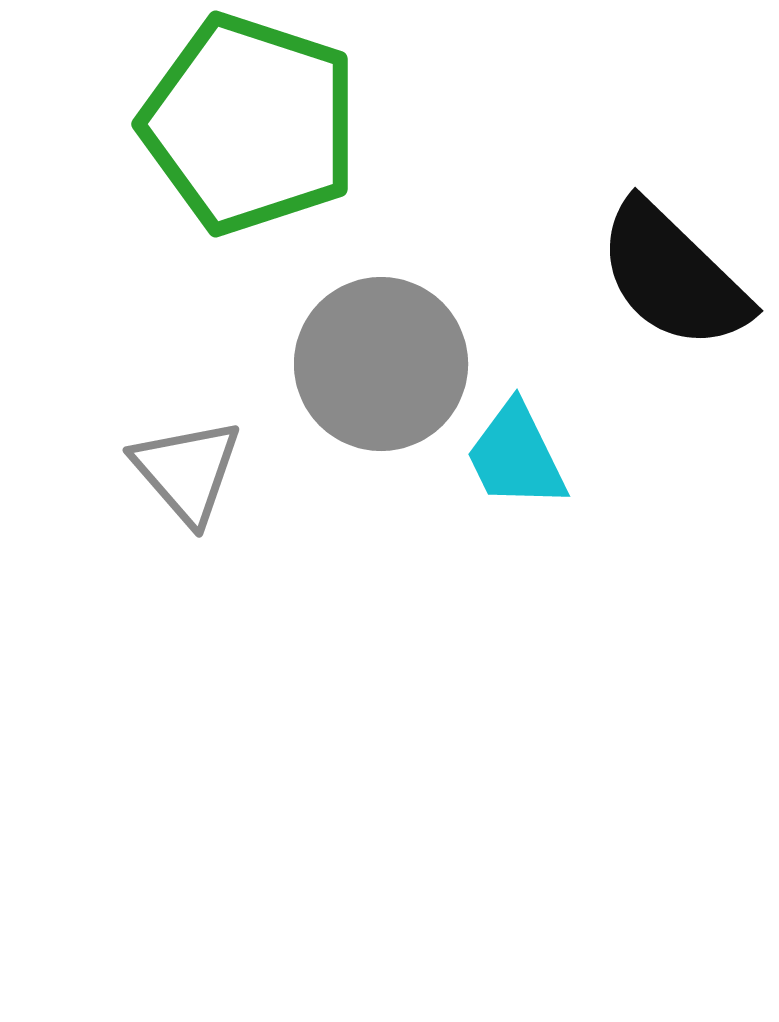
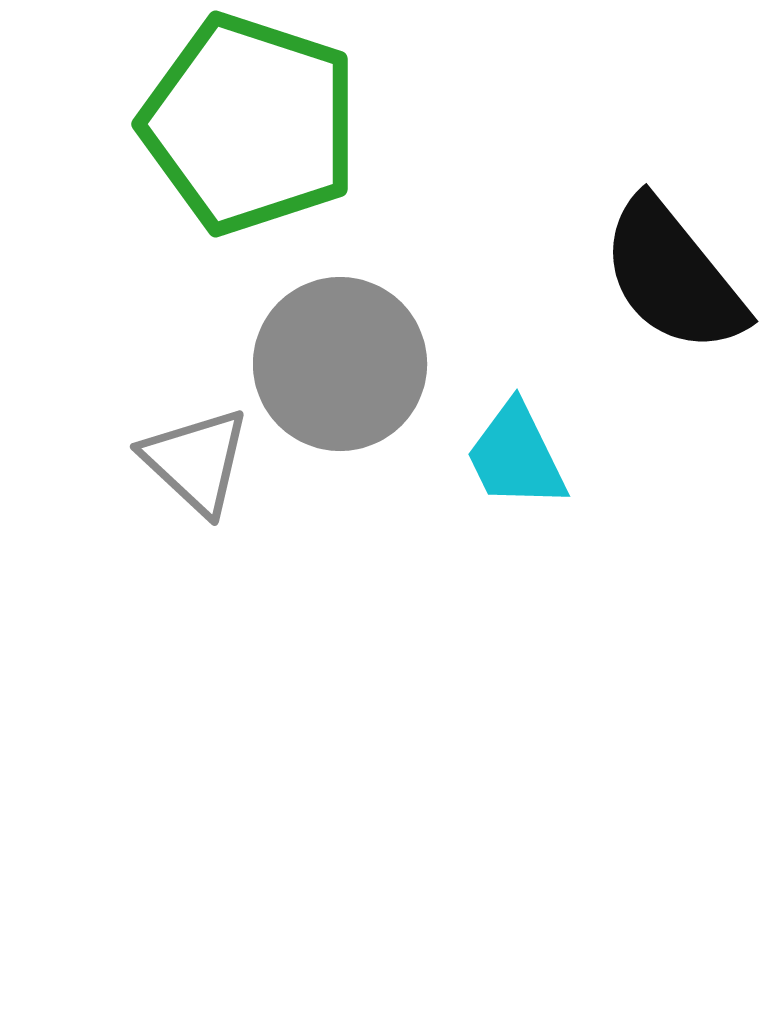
black semicircle: rotated 7 degrees clockwise
gray circle: moved 41 px left
gray triangle: moved 9 px right, 10 px up; rotated 6 degrees counterclockwise
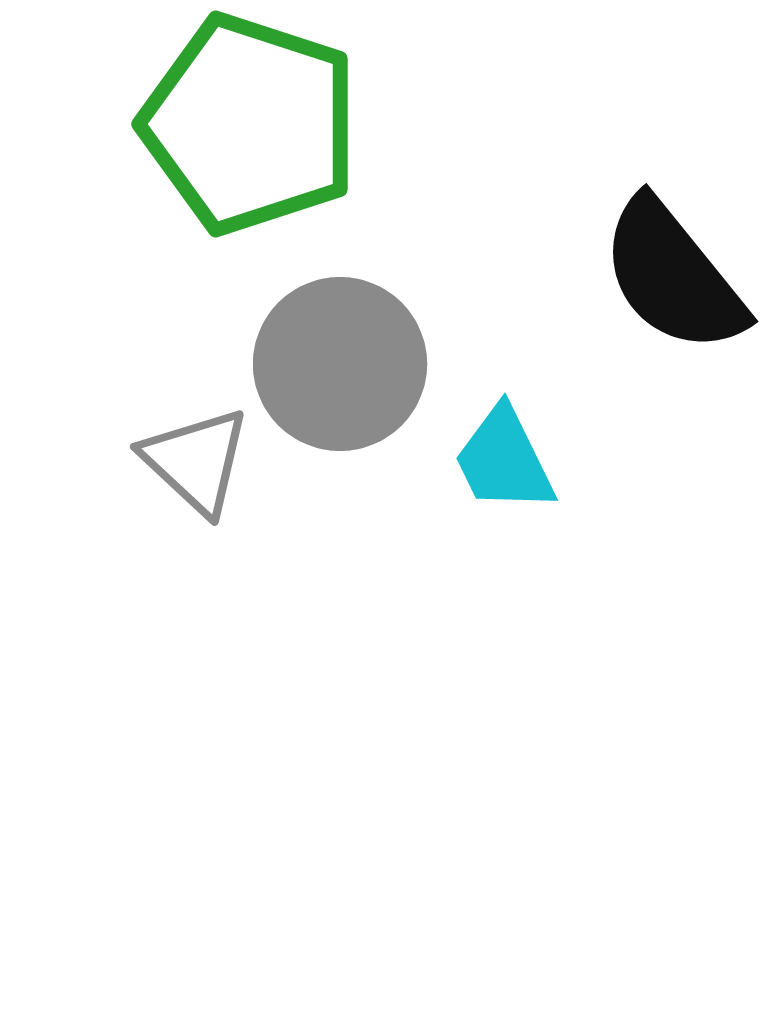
cyan trapezoid: moved 12 px left, 4 px down
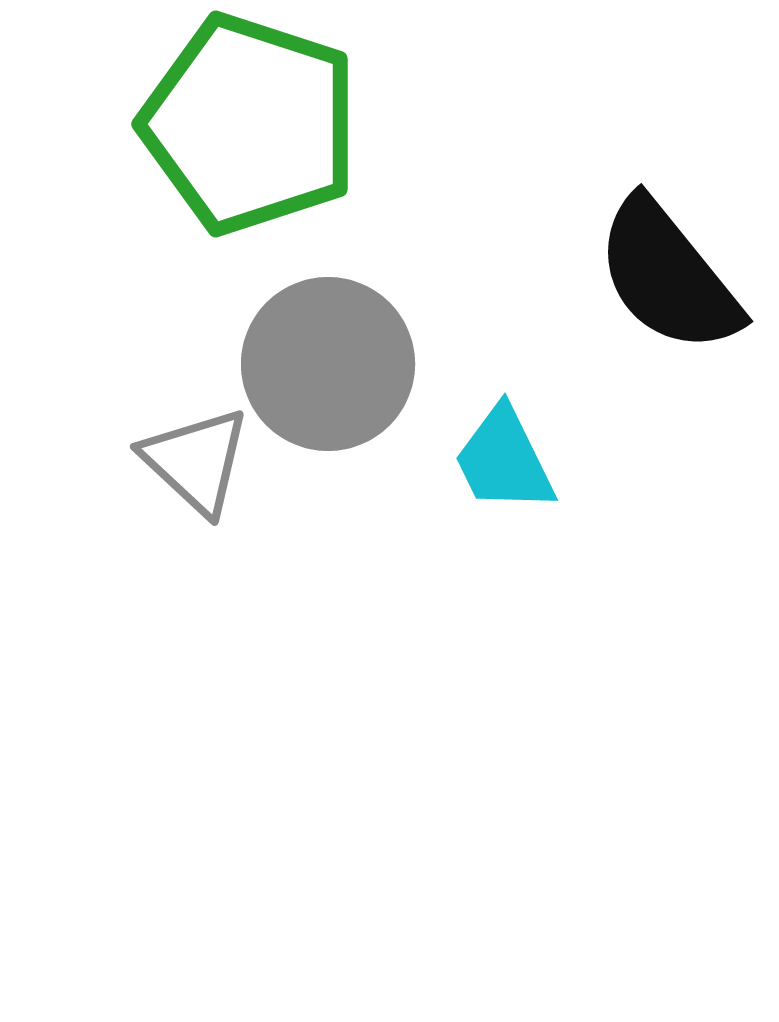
black semicircle: moved 5 px left
gray circle: moved 12 px left
